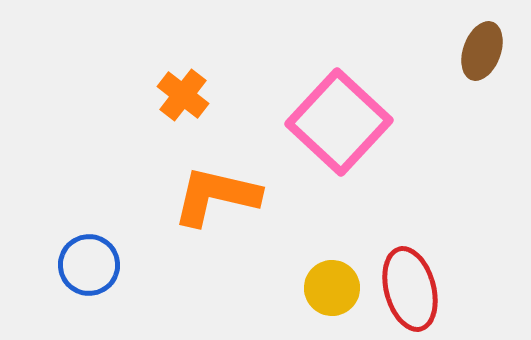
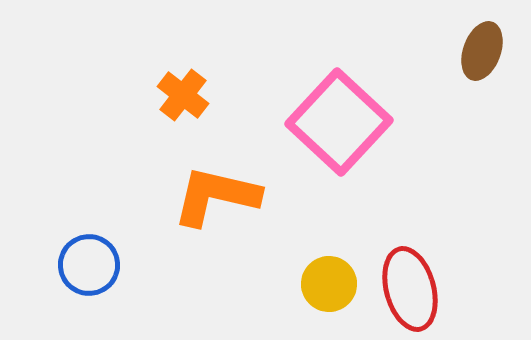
yellow circle: moved 3 px left, 4 px up
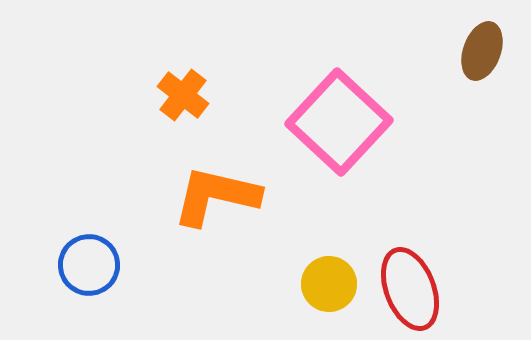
red ellipse: rotated 6 degrees counterclockwise
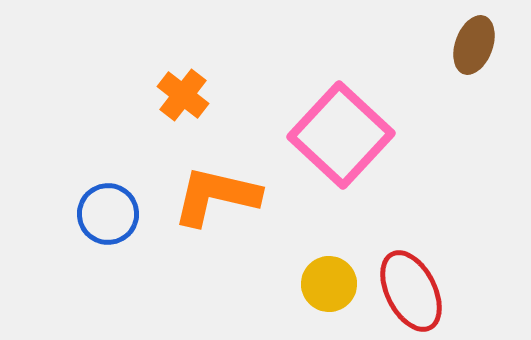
brown ellipse: moved 8 px left, 6 px up
pink square: moved 2 px right, 13 px down
blue circle: moved 19 px right, 51 px up
red ellipse: moved 1 px right, 2 px down; rotated 6 degrees counterclockwise
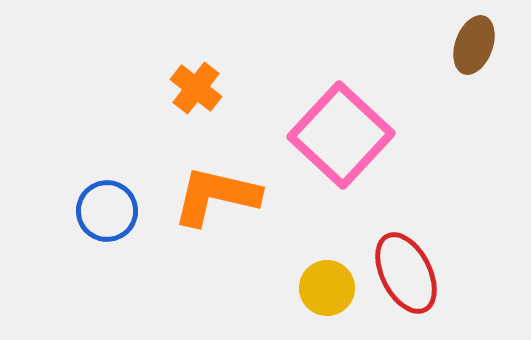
orange cross: moved 13 px right, 7 px up
blue circle: moved 1 px left, 3 px up
yellow circle: moved 2 px left, 4 px down
red ellipse: moved 5 px left, 18 px up
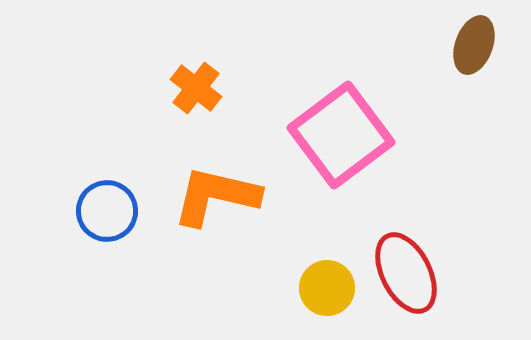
pink square: rotated 10 degrees clockwise
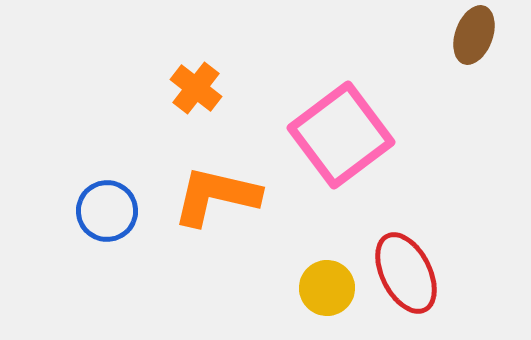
brown ellipse: moved 10 px up
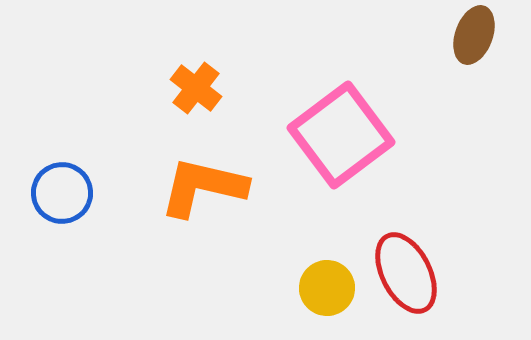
orange L-shape: moved 13 px left, 9 px up
blue circle: moved 45 px left, 18 px up
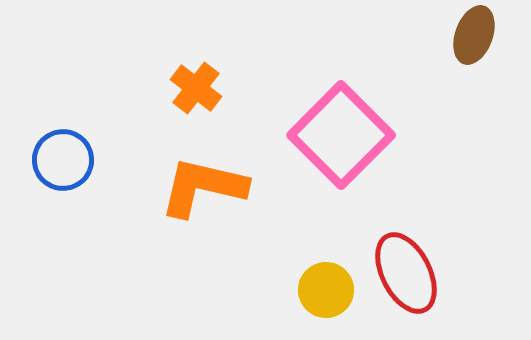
pink square: rotated 8 degrees counterclockwise
blue circle: moved 1 px right, 33 px up
yellow circle: moved 1 px left, 2 px down
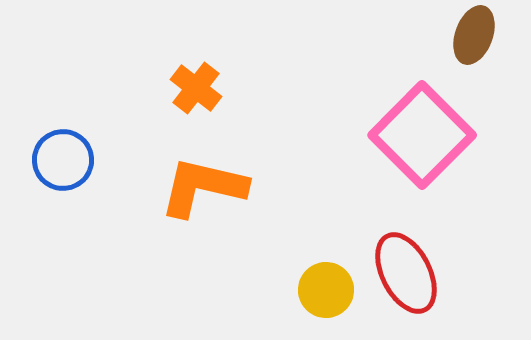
pink square: moved 81 px right
